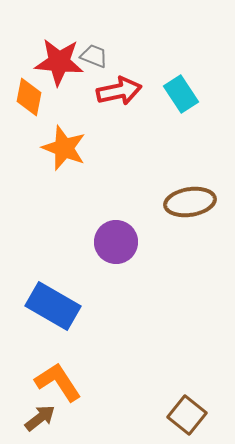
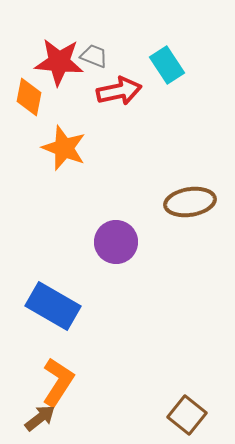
cyan rectangle: moved 14 px left, 29 px up
orange L-shape: rotated 66 degrees clockwise
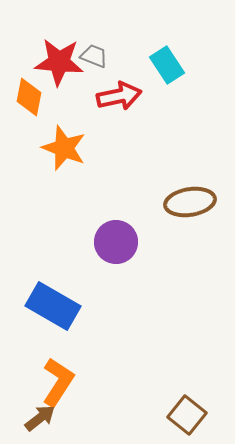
red arrow: moved 5 px down
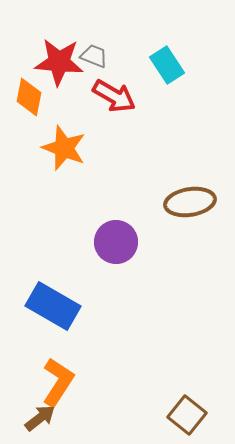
red arrow: moved 5 px left; rotated 42 degrees clockwise
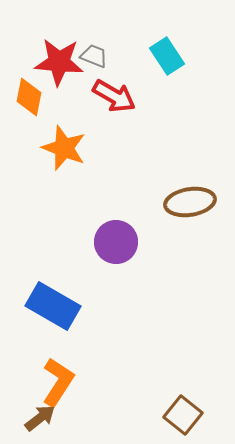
cyan rectangle: moved 9 px up
brown square: moved 4 px left
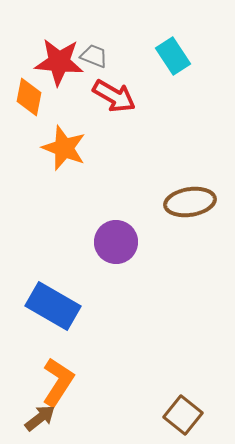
cyan rectangle: moved 6 px right
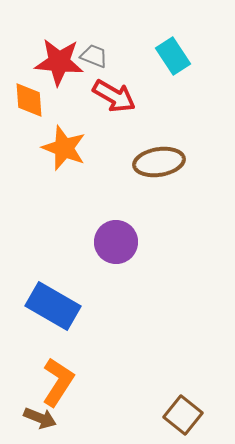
orange diamond: moved 3 px down; rotated 15 degrees counterclockwise
brown ellipse: moved 31 px left, 40 px up
brown arrow: rotated 60 degrees clockwise
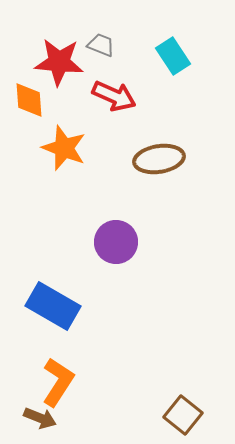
gray trapezoid: moved 7 px right, 11 px up
red arrow: rotated 6 degrees counterclockwise
brown ellipse: moved 3 px up
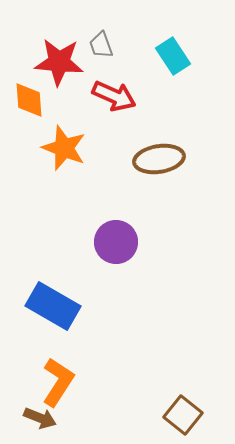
gray trapezoid: rotated 132 degrees counterclockwise
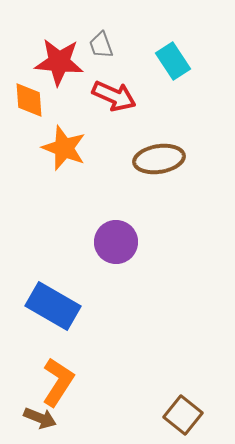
cyan rectangle: moved 5 px down
